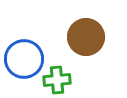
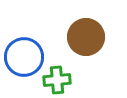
blue circle: moved 2 px up
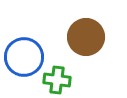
green cross: rotated 12 degrees clockwise
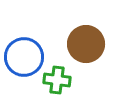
brown circle: moved 7 px down
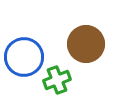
green cross: rotated 28 degrees counterclockwise
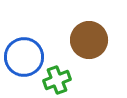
brown circle: moved 3 px right, 4 px up
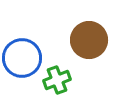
blue circle: moved 2 px left, 1 px down
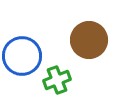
blue circle: moved 2 px up
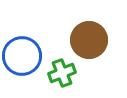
green cross: moved 5 px right, 7 px up
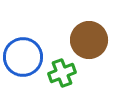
blue circle: moved 1 px right, 1 px down
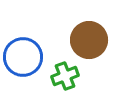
green cross: moved 3 px right, 3 px down
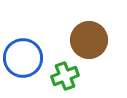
blue circle: moved 1 px down
